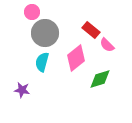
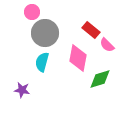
pink diamond: moved 2 px right; rotated 40 degrees counterclockwise
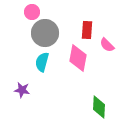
red rectangle: moved 4 px left; rotated 54 degrees clockwise
green diamond: moved 1 px left, 28 px down; rotated 70 degrees counterclockwise
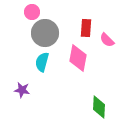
red rectangle: moved 1 px left, 2 px up
pink semicircle: moved 5 px up
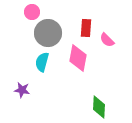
gray circle: moved 3 px right
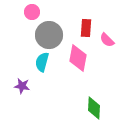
gray circle: moved 1 px right, 2 px down
purple star: moved 4 px up
green diamond: moved 5 px left, 1 px down
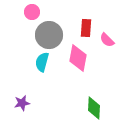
purple star: moved 17 px down; rotated 21 degrees counterclockwise
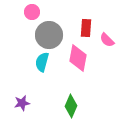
green diamond: moved 23 px left, 2 px up; rotated 20 degrees clockwise
